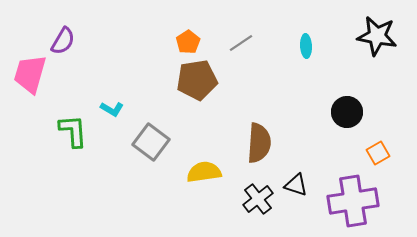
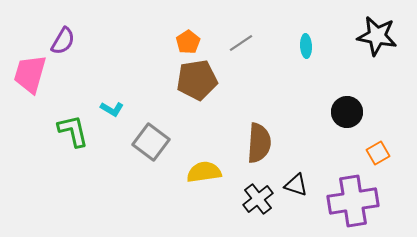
green L-shape: rotated 9 degrees counterclockwise
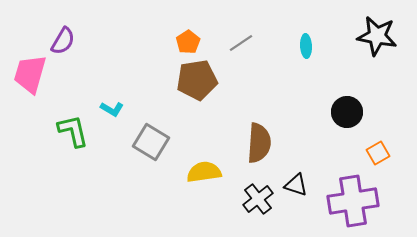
gray square: rotated 6 degrees counterclockwise
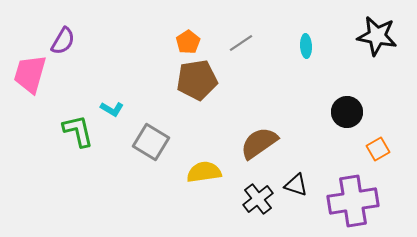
green L-shape: moved 5 px right
brown semicircle: rotated 129 degrees counterclockwise
orange square: moved 4 px up
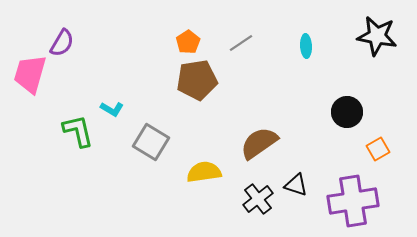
purple semicircle: moved 1 px left, 2 px down
